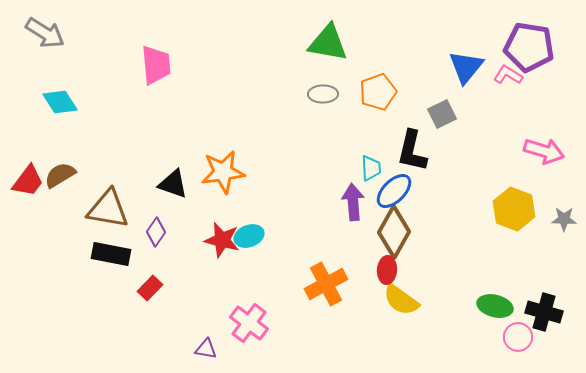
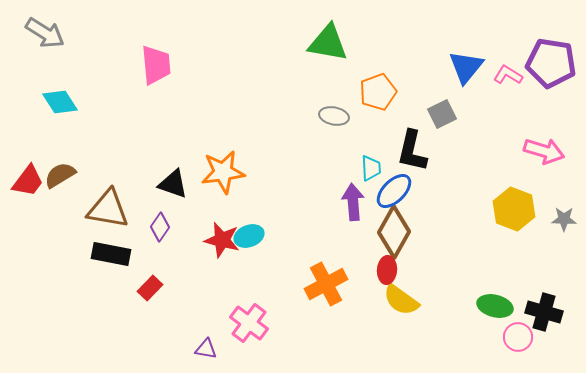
purple pentagon: moved 22 px right, 16 px down
gray ellipse: moved 11 px right, 22 px down; rotated 12 degrees clockwise
purple diamond: moved 4 px right, 5 px up
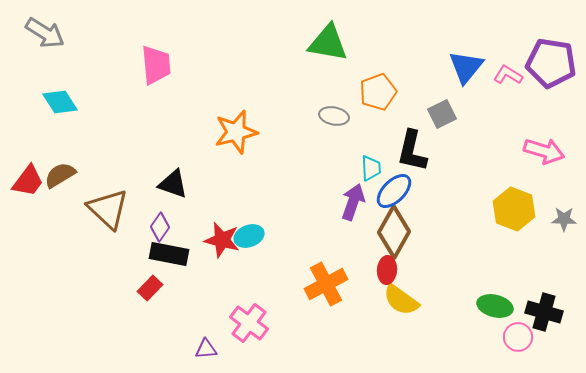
orange star: moved 13 px right, 40 px up; rotated 6 degrees counterclockwise
purple arrow: rotated 24 degrees clockwise
brown triangle: rotated 33 degrees clockwise
black rectangle: moved 58 px right
purple triangle: rotated 15 degrees counterclockwise
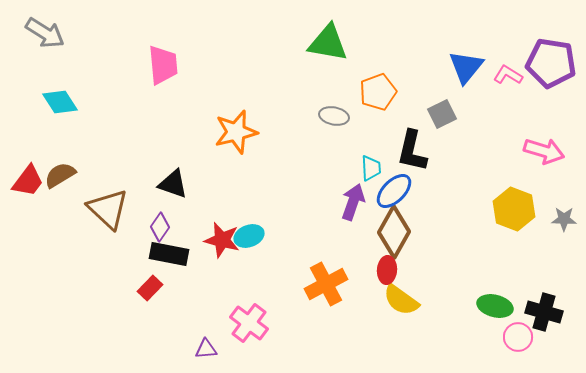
pink trapezoid: moved 7 px right
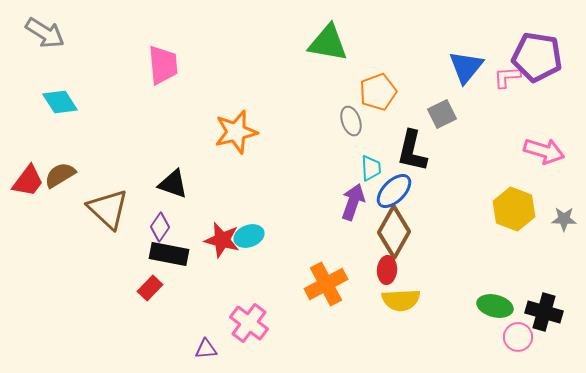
purple pentagon: moved 14 px left, 6 px up
pink L-shape: moved 1 px left, 2 px down; rotated 36 degrees counterclockwise
gray ellipse: moved 17 px right, 5 px down; rotated 60 degrees clockwise
yellow semicircle: rotated 39 degrees counterclockwise
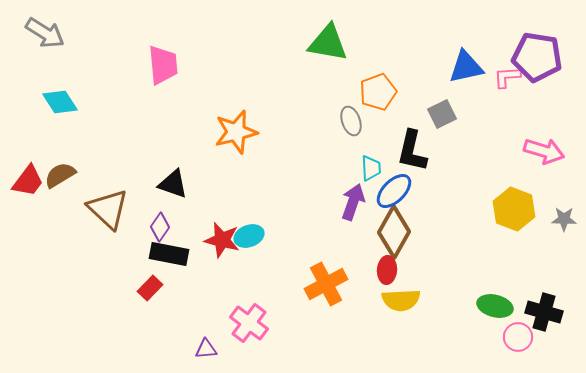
blue triangle: rotated 39 degrees clockwise
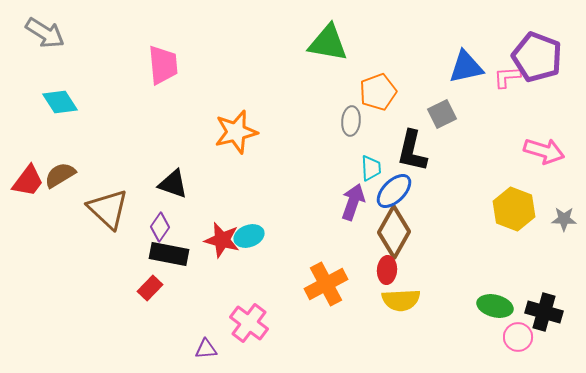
purple pentagon: rotated 12 degrees clockwise
gray ellipse: rotated 24 degrees clockwise
